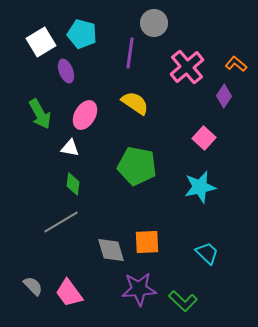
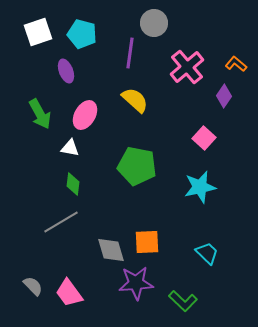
white square: moved 3 px left, 10 px up; rotated 12 degrees clockwise
yellow semicircle: moved 3 px up; rotated 8 degrees clockwise
purple star: moved 3 px left, 6 px up
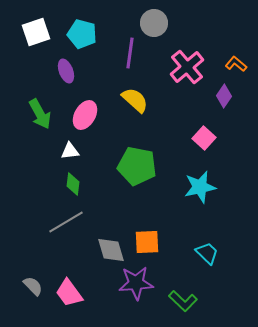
white square: moved 2 px left
white triangle: moved 3 px down; rotated 18 degrees counterclockwise
gray line: moved 5 px right
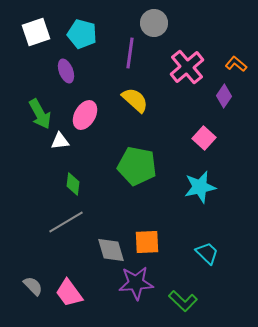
white triangle: moved 10 px left, 10 px up
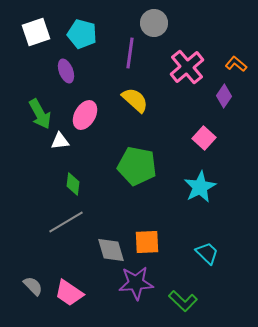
cyan star: rotated 16 degrees counterclockwise
pink trapezoid: rotated 20 degrees counterclockwise
